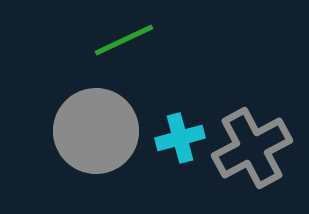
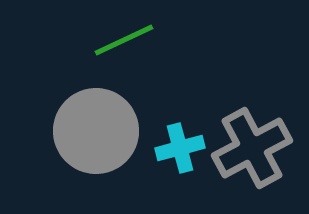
cyan cross: moved 10 px down
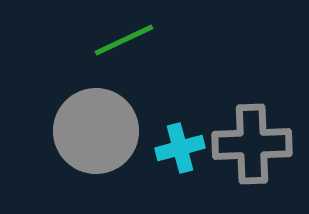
gray cross: moved 4 px up; rotated 26 degrees clockwise
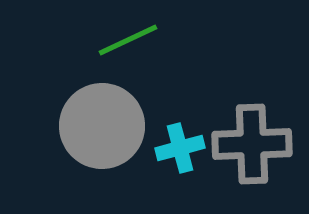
green line: moved 4 px right
gray circle: moved 6 px right, 5 px up
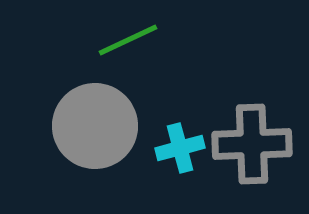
gray circle: moved 7 px left
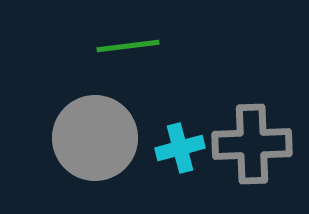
green line: moved 6 px down; rotated 18 degrees clockwise
gray circle: moved 12 px down
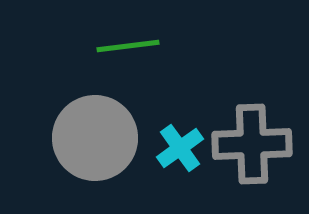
cyan cross: rotated 21 degrees counterclockwise
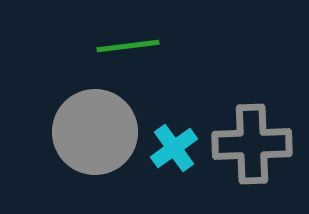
gray circle: moved 6 px up
cyan cross: moved 6 px left
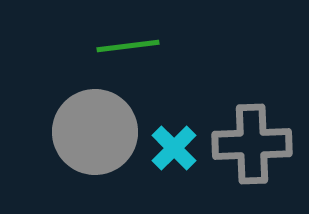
cyan cross: rotated 9 degrees counterclockwise
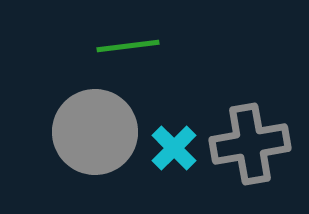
gray cross: moved 2 px left; rotated 8 degrees counterclockwise
